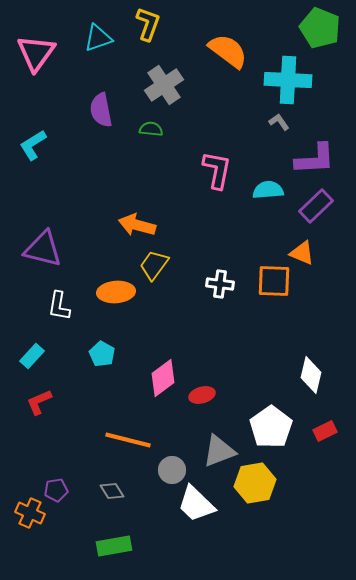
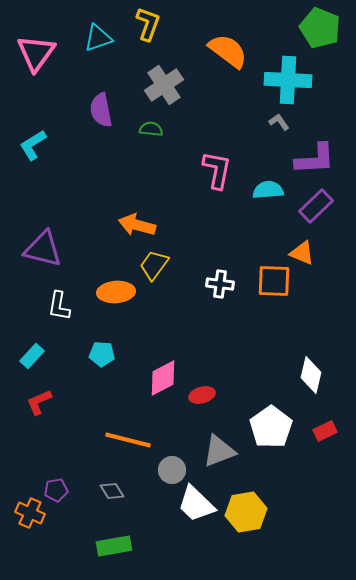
cyan pentagon: rotated 25 degrees counterclockwise
pink diamond: rotated 9 degrees clockwise
yellow hexagon: moved 9 px left, 29 px down
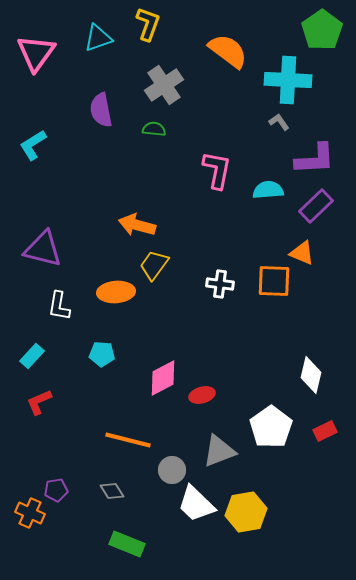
green pentagon: moved 2 px right, 2 px down; rotated 15 degrees clockwise
green semicircle: moved 3 px right
green rectangle: moved 13 px right, 2 px up; rotated 32 degrees clockwise
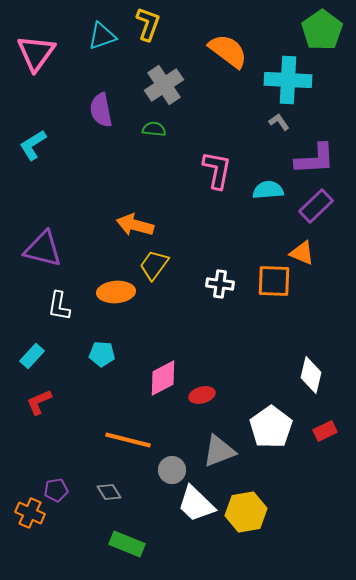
cyan triangle: moved 4 px right, 2 px up
orange arrow: moved 2 px left
gray diamond: moved 3 px left, 1 px down
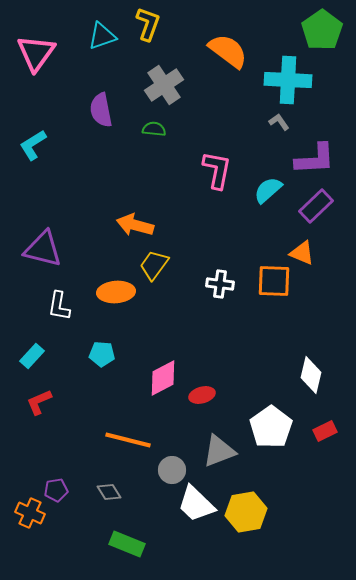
cyan semicircle: rotated 36 degrees counterclockwise
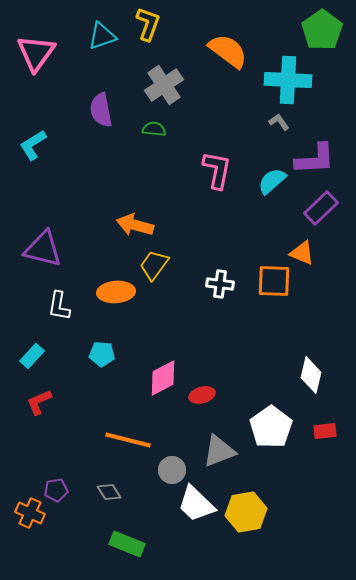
cyan semicircle: moved 4 px right, 9 px up
purple rectangle: moved 5 px right, 2 px down
red rectangle: rotated 20 degrees clockwise
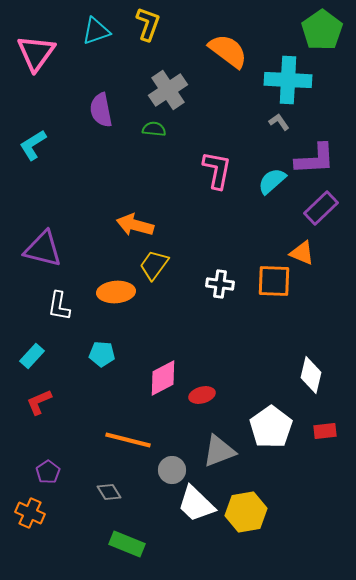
cyan triangle: moved 6 px left, 5 px up
gray cross: moved 4 px right, 5 px down
purple pentagon: moved 8 px left, 18 px up; rotated 25 degrees counterclockwise
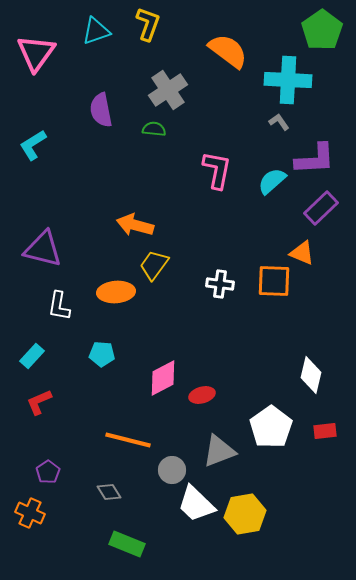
yellow hexagon: moved 1 px left, 2 px down
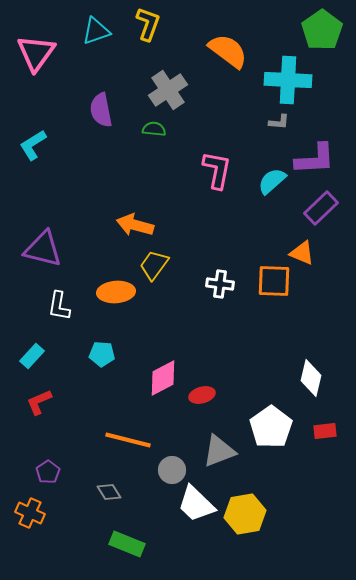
gray L-shape: rotated 130 degrees clockwise
white diamond: moved 3 px down
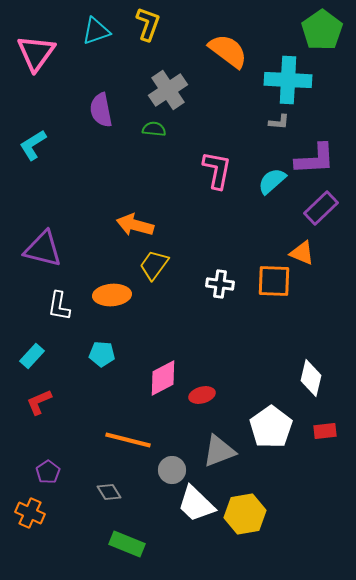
orange ellipse: moved 4 px left, 3 px down
